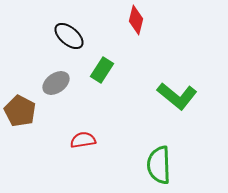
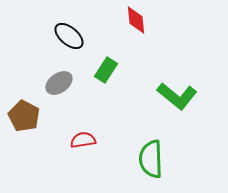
red diamond: rotated 20 degrees counterclockwise
green rectangle: moved 4 px right
gray ellipse: moved 3 px right
brown pentagon: moved 4 px right, 5 px down
green semicircle: moved 8 px left, 6 px up
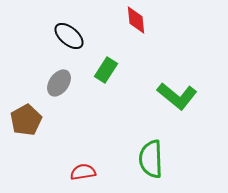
gray ellipse: rotated 20 degrees counterclockwise
brown pentagon: moved 2 px right, 4 px down; rotated 16 degrees clockwise
red semicircle: moved 32 px down
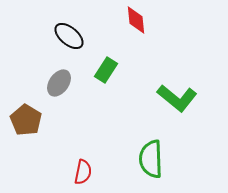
green L-shape: moved 2 px down
brown pentagon: rotated 12 degrees counterclockwise
red semicircle: rotated 110 degrees clockwise
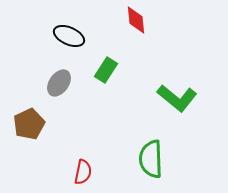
black ellipse: rotated 16 degrees counterclockwise
brown pentagon: moved 3 px right, 4 px down; rotated 16 degrees clockwise
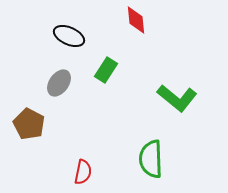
brown pentagon: rotated 20 degrees counterclockwise
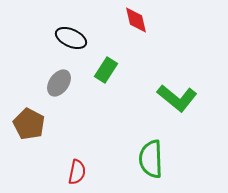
red diamond: rotated 8 degrees counterclockwise
black ellipse: moved 2 px right, 2 px down
red semicircle: moved 6 px left
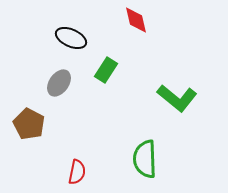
green semicircle: moved 6 px left
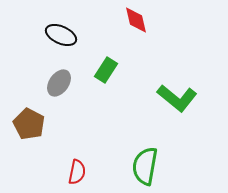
black ellipse: moved 10 px left, 3 px up
green semicircle: moved 7 px down; rotated 12 degrees clockwise
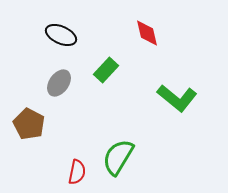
red diamond: moved 11 px right, 13 px down
green rectangle: rotated 10 degrees clockwise
green semicircle: moved 27 px left, 9 px up; rotated 21 degrees clockwise
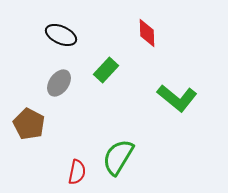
red diamond: rotated 12 degrees clockwise
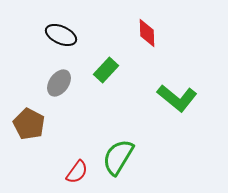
red semicircle: rotated 25 degrees clockwise
